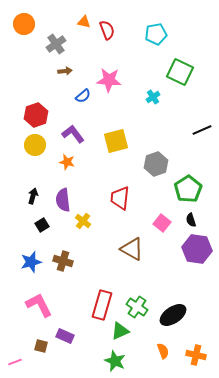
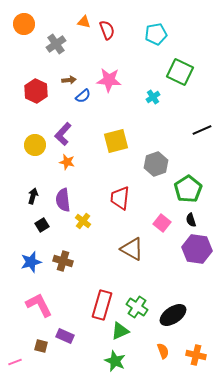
brown arrow: moved 4 px right, 9 px down
red hexagon: moved 24 px up; rotated 15 degrees counterclockwise
purple L-shape: moved 10 px left; rotated 100 degrees counterclockwise
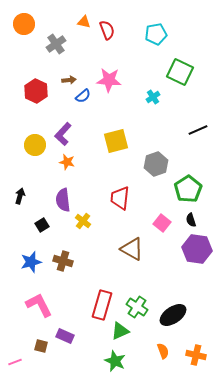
black line: moved 4 px left
black arrow: moved 13 px left
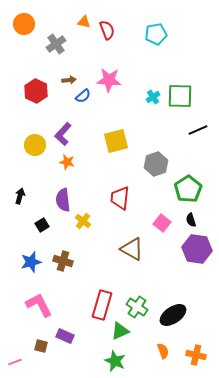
green square: moved 24 px down; rotated 24 degrees counterclockwise
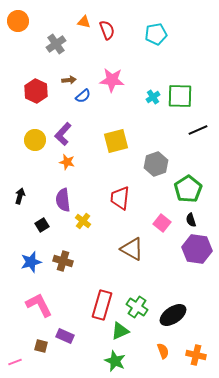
orange circle: moved 6 px left, 3 px up
pink star: moved 3 px right
yellow circle: moved 5 px up
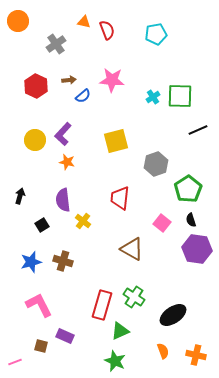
red hexagon: moved 5 px up
green cross: moved 3 px left, 10 px up
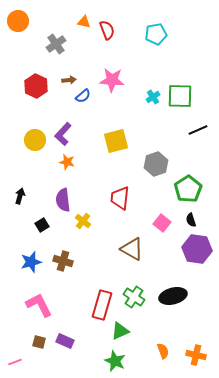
black ellipse: moved 19 px up; rotated 20 degrees clockwise
purple rectangle: moved 5 px down
brown square: moved 2 px left, 4 px up
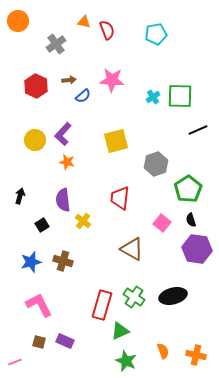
green star: moved 11 px right
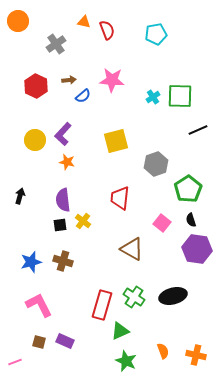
black square: moved 18 px right; rotated 24 degrees clockwise
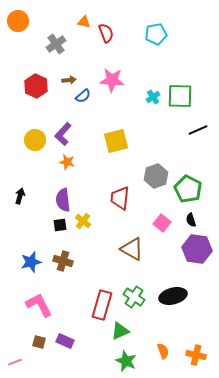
red semicircle: moved 1 px left, 3 px down
gray hexagon: moved 12 px down
green pentagon: rotated 12 degrees counterclockwise
